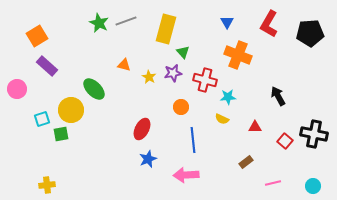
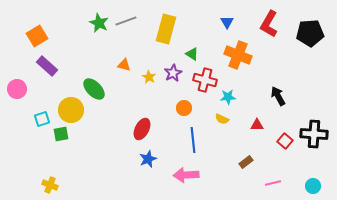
green triangle: moved 9 px right, 2 px down; rotated 16 degrees counterclockwise
purple star: rotated 18 degrees counterclockwise
orange circle: moved 3 px right, 1 px down
red triangle: moved 2 px right, 2 px up
black cross: rotated 8 degrees counterclockwise
yellow cross: moved 3 px right; rotated 28 degrees clockwise
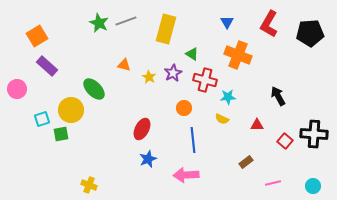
yellow cross: moved 39 px right
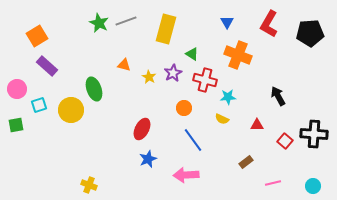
green ellipse: rotated 25 degrees clockwise
cyan square: moved 3 px left, 14 px up
green square: moved 45 px left, 9 px up
blue line: rotated 30 degrees counterclockwise
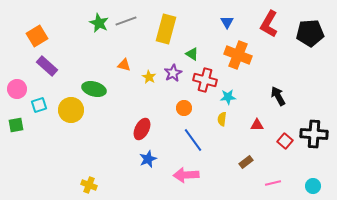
green ellipse: rotated 55 degrees counterclockwise
yellow semicircle: rotated 72 degrees clockwise
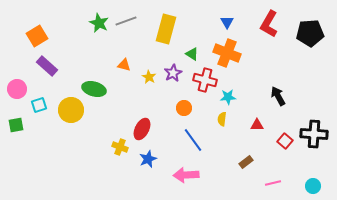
orange cross: moved 11 px left, 2 px up
yellow cross: moved 31 px right, 38 px up
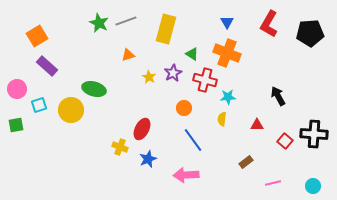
orange triangle: moved 4 px right, 10 px up; rotated 32 degrees counterclockwise
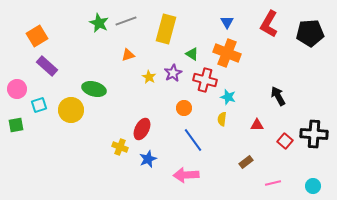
cyan star: rotated 21 degrees clockwise
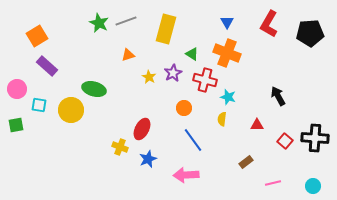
cyan square: rotated 28 degrees clockwise
black cross: moved 1 px right, 4 px down
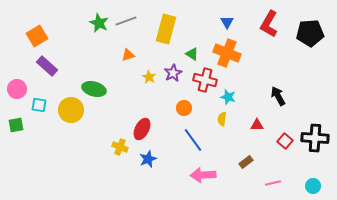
pink arrow: moved 17 px right
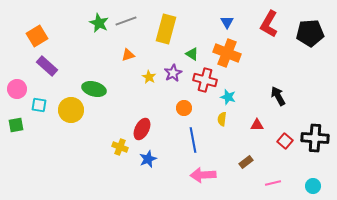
blue line: rotated 25 degrees clockwise
